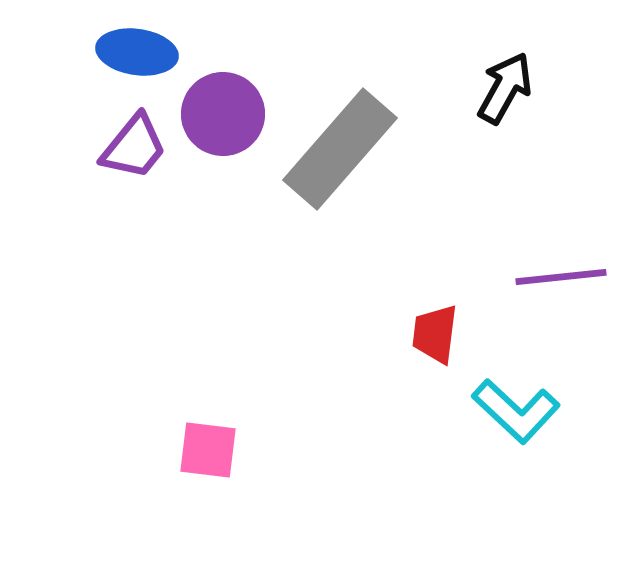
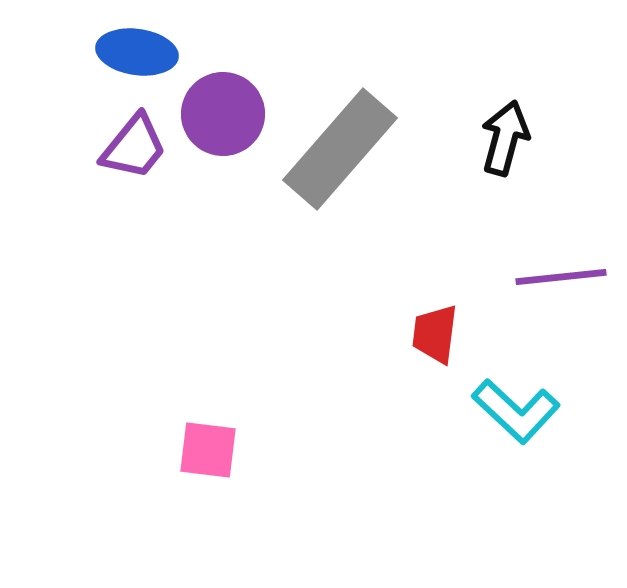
black arrow: moved 50 px down; rotated 14 degrees counterclockwise
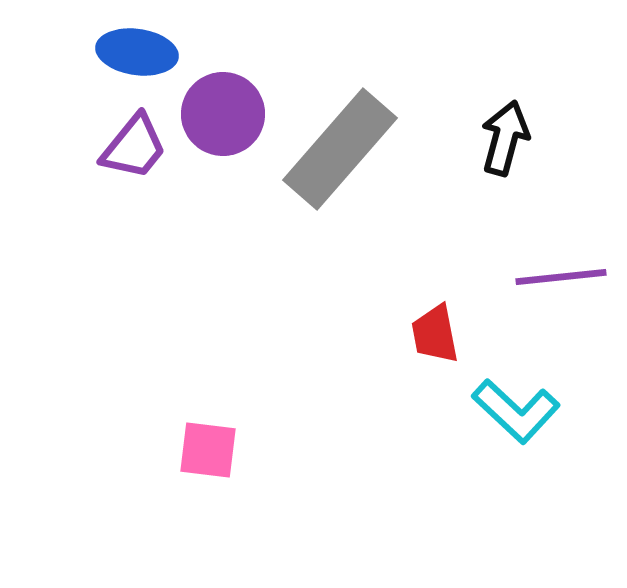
red trapezoid: rotated 18 degrees counterclockwise
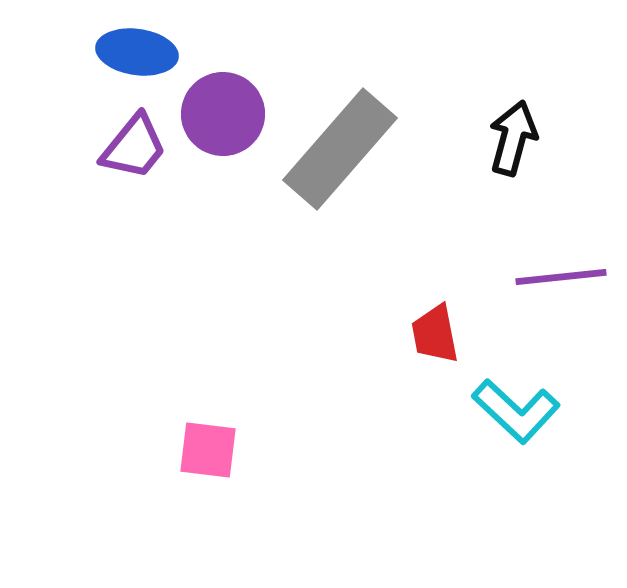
black arrow: moved 8 px right
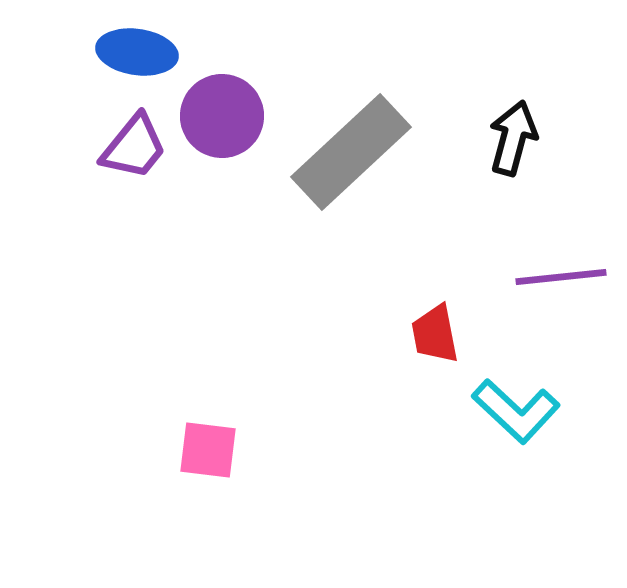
purple circle: moved 1 px left, 2 px down
gray rectangle: moved 11 px right, 3 px down; rotated 6 degrees clockwise
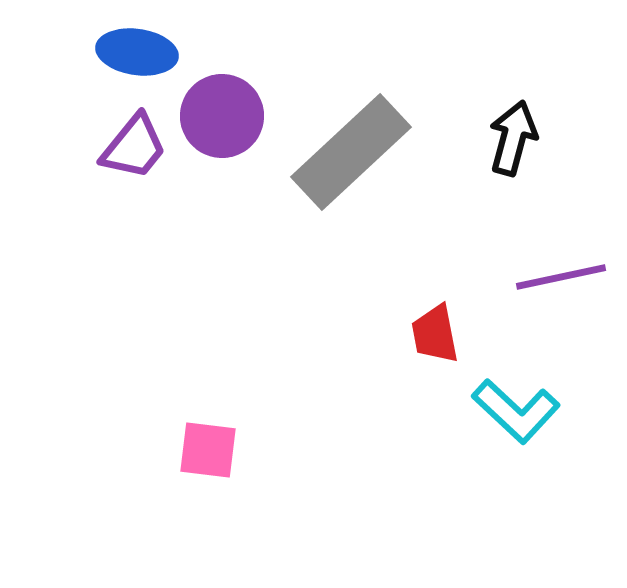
purple line: rotated 6 degrees counterclockwise
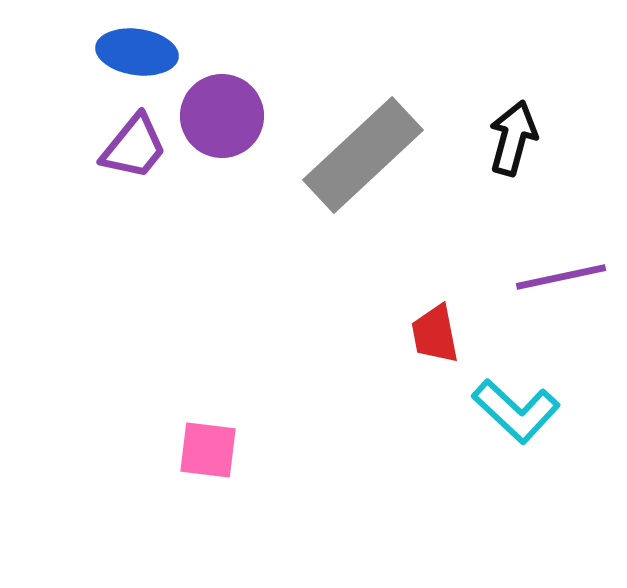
gray rectangle: moved 12 px right, 3 px down
